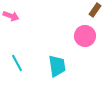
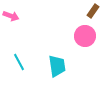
brown rectangle: moved 2 px left, 1 px down
cyan line: moved 2 px right, 1 px up
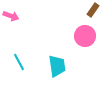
brown rectangle: moved 1 px up
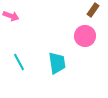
cyan trapezoid: moved 3 px up
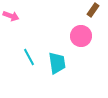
pink circle: moved 4 px left
cyan line: moved 10 px right, 5 px up
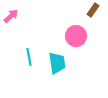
pink arrow: rotated 63 degrees counterclockwise
pink circle: moved 5 px left
cyan line: rotated 18 degrees clockwise
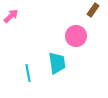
cyan line: moved 1 px left, 16 px down
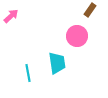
brown rectangle: moved 3 px left
pink circle: moved 1 px right
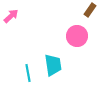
cyan trapezoid: moved 4 px left, 2 px down
